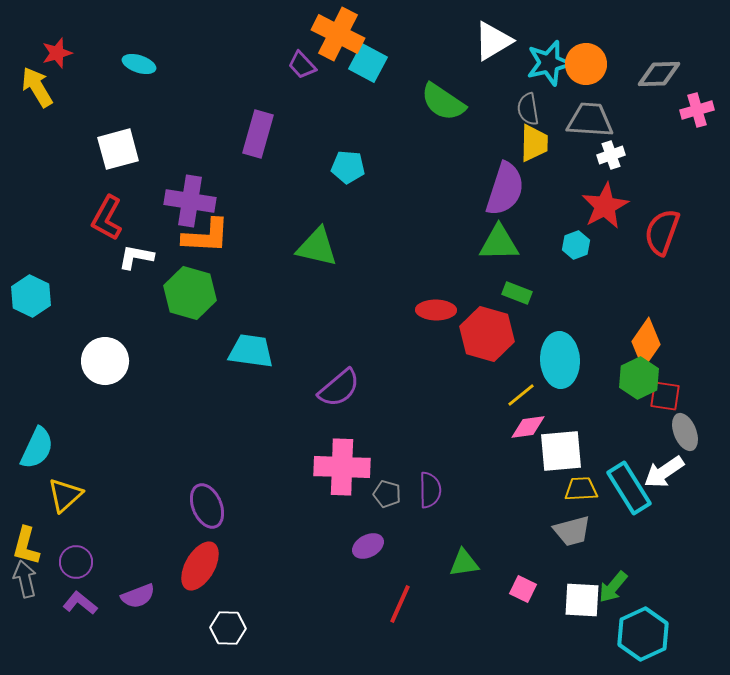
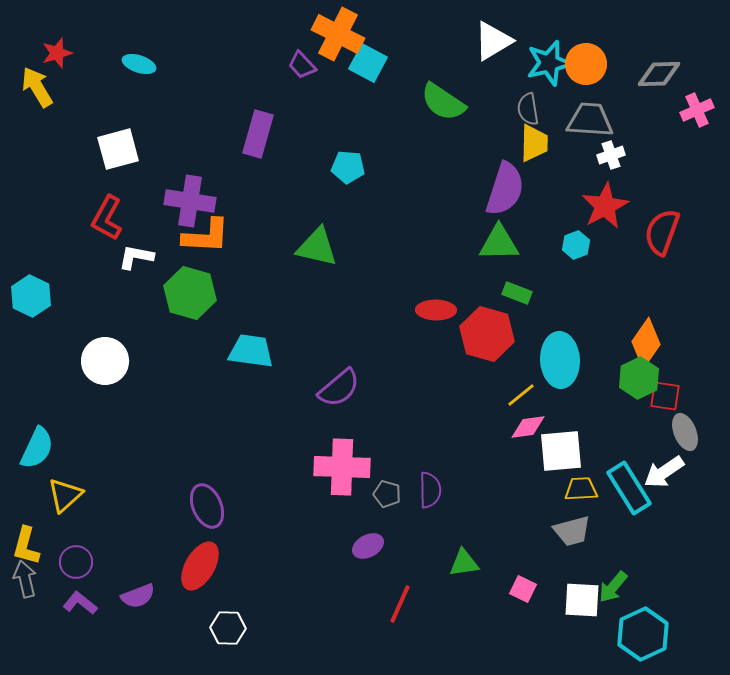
pink cross at (697, 110): rotated 8 degrees counterclockwise
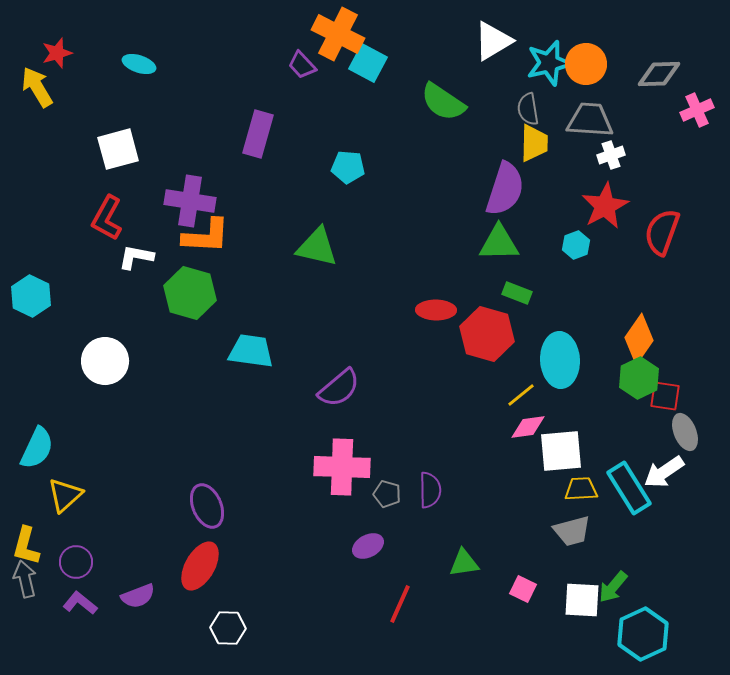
orange diamond at (646, 343): moved 7 px left, 4 px up
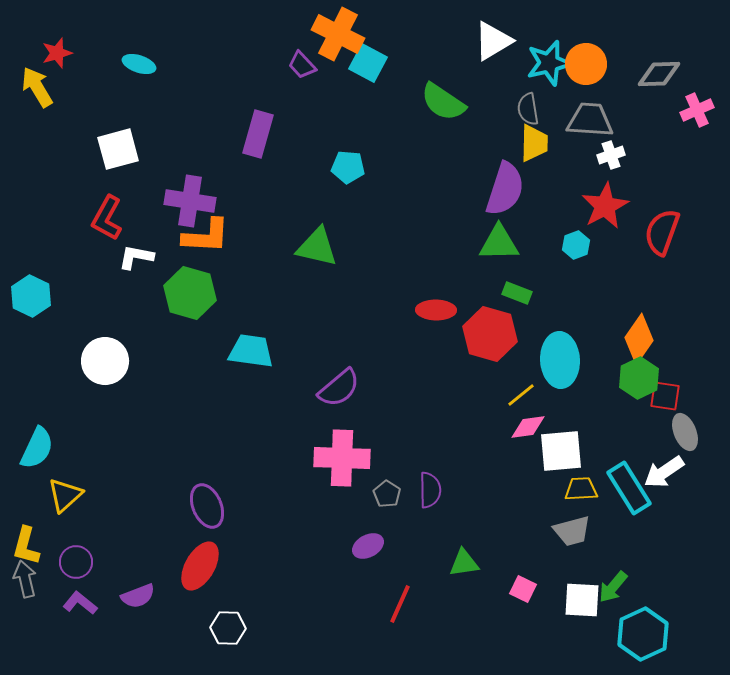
red hexagon at (487, 334): moved 3 px right
pink cross at (342, 467): moved 9 px up
gray pentagon at (387, 494): rotated 16 degrees clockwise
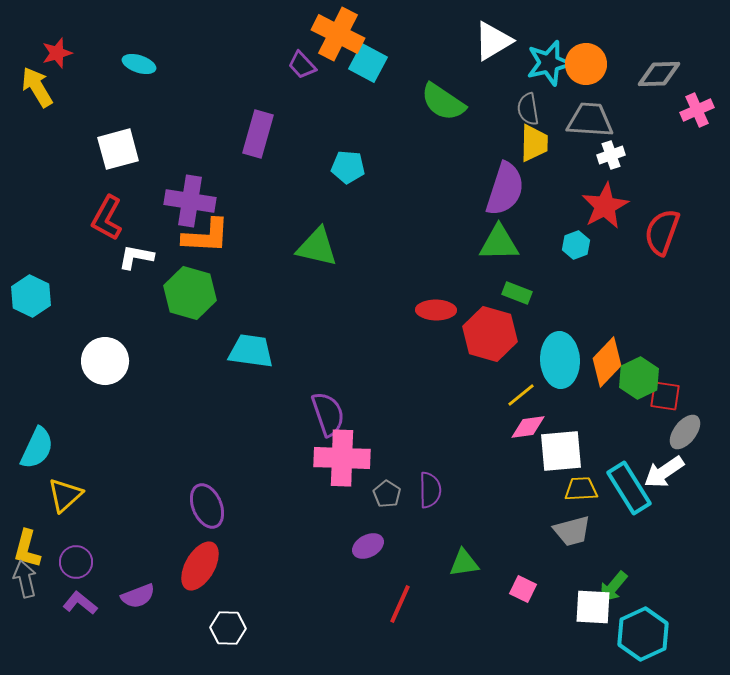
orange diamond at (639, 339): moved 32 px left, 23 px down; rotated 9 degrees clockwise
purple semicircle at (339, 388): moved 11 px left, 26 px down; rotated 69 degrees counterclockwise
gray ellipse at (685, 432): rotated 60 degrees clockwise
yellow L-shape at (26, 546): moved 1 px right, 3 px down
white square at (582, 600): moved 11 px right, 7 px down
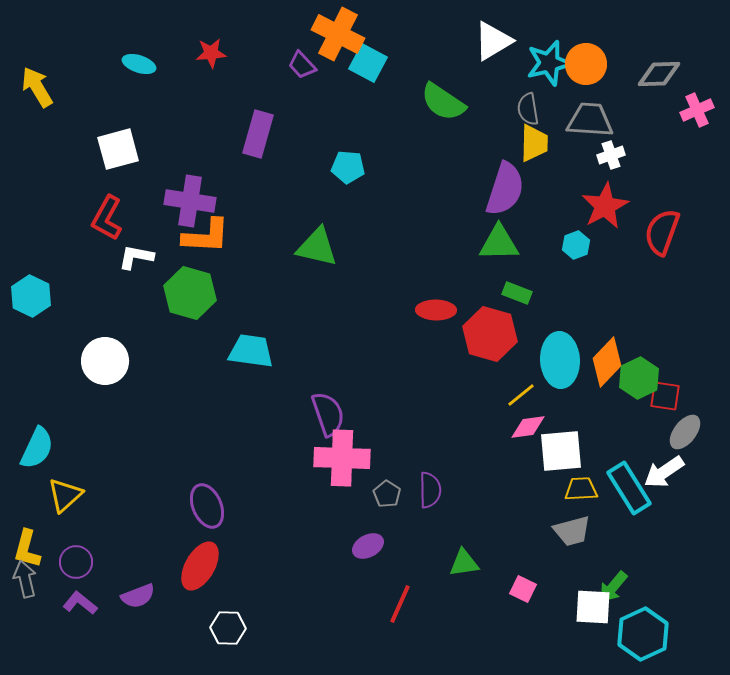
red star at (57, 53): moved 154 px right; rotated 12 degrees clockwise
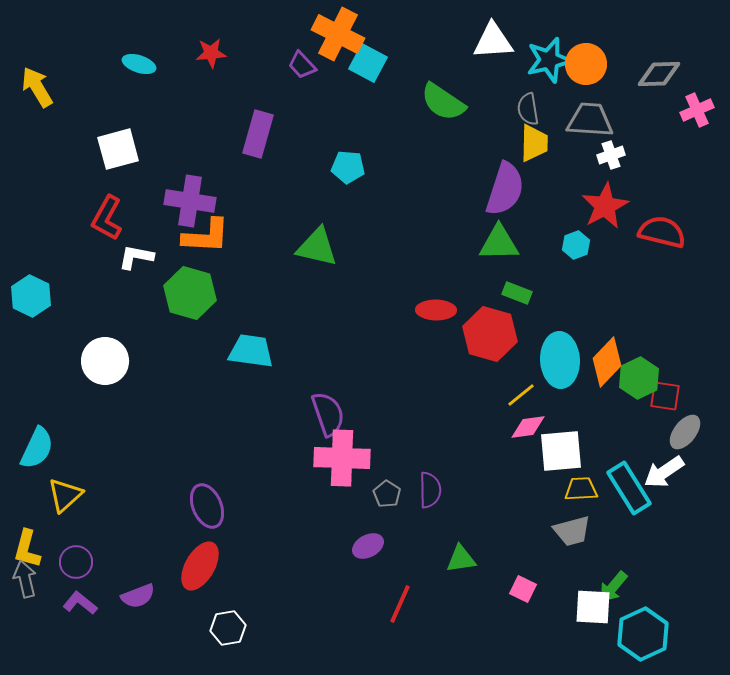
white triangle at (493, 41): rotated 27 degrees clockwise
cyan star at (549, 63): moved 3 px up
red semicircle at (662, 232): rotated 84 degrees clockwise
green triangle at (464, 563): moved 3 px left, 4 px up
white hexagon at (228, 628): rotated 12 degrees counterclockwise
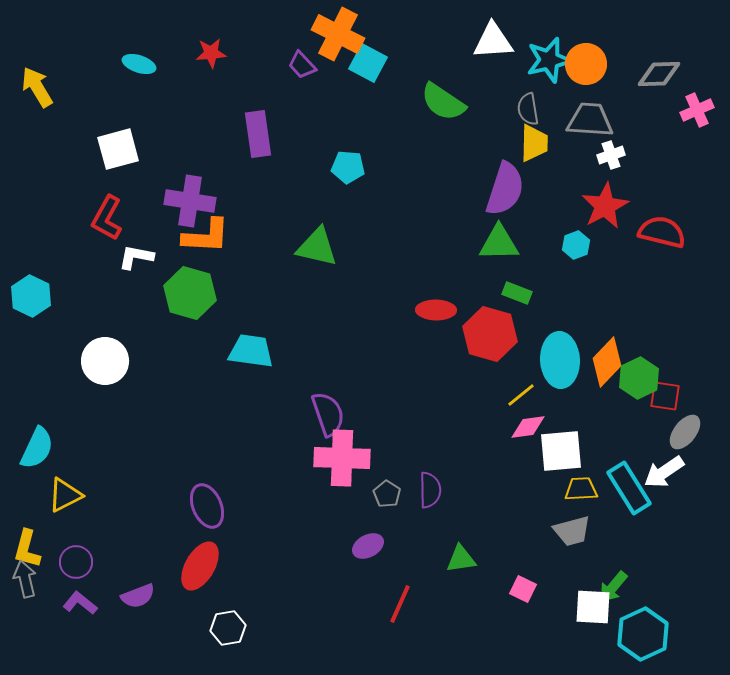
purple rectangle at (258, 134): rotated 24 degrees counterclockwise
yellow triangle at (65, 495): rotated 15 degrees clockwise
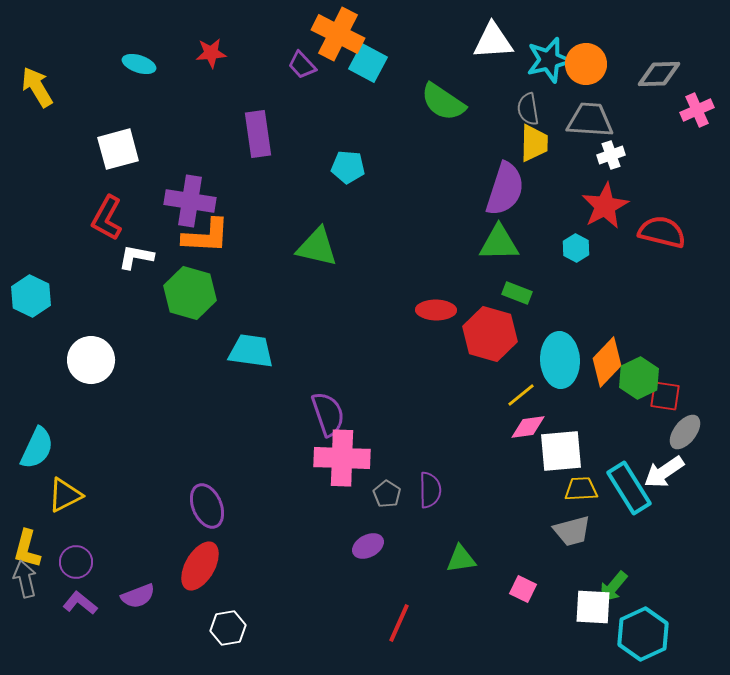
cyan hexagon at (576, 245): moved 3 px down; rotated 12 degrees counterclockwise
white circle at (105, 361): moved 14 px left, 1 px up
red line at (400, 604): moved 1 px left, 19 px down
